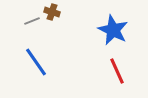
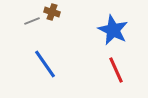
blue line: moved 9 px right, 2 px down
red line: moved 1 px left, 1 px up
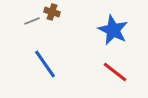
red line: moved 1 px left, 2 px down; rotated 28 degrees counterclockwise
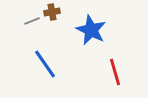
brown cross: rotated 28 degrees counterclockwise
blue star: moved 22 px left
red line: rotated 36 degrees clockwise
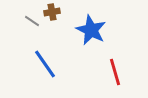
gray line: rotated 56 degrees clockwise
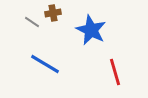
brown cross: moved 1 px right, 1 px down
gray line: moved 1 px down
blue line: rotated 24 degrees counterclockwise
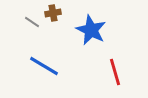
blue line: moved 1 px left, 2 px down
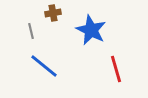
gray line: moved 1 px left, 9 px down; rotated 42 degrees clockwise
blue line: rotated 8 degrees clockwise
red line: moved 1 px right, 3 px up
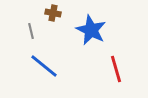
brown cross: rotated 21 degrees clockwise
